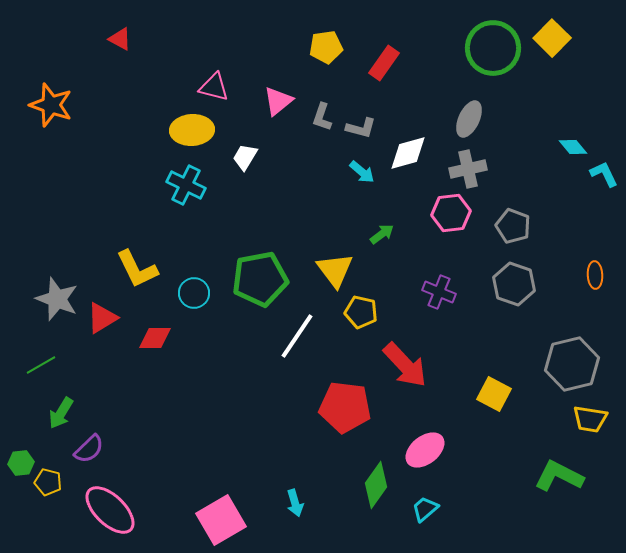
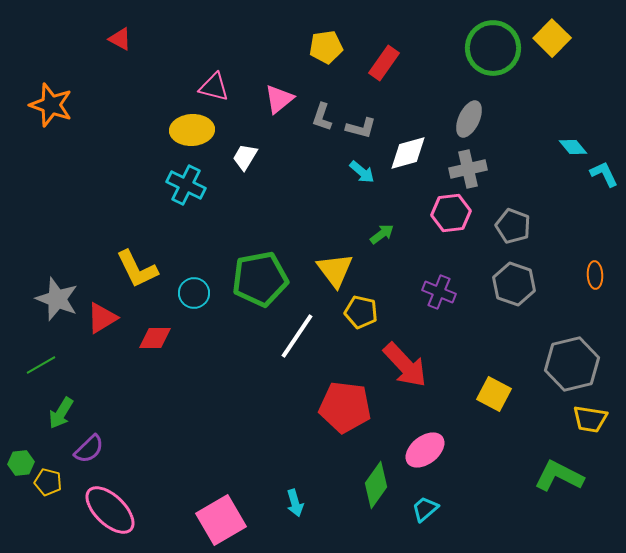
pink triangle at (278, 101): moved 1 px right, 2 px up
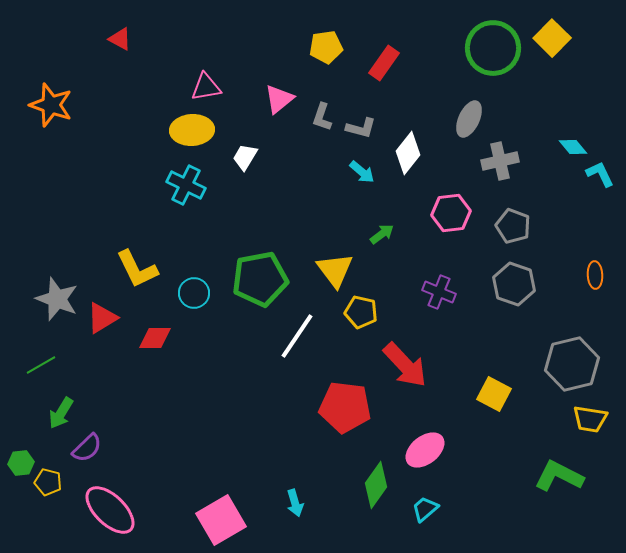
pink triangle at (214, 87): moved 8 px left; rotated 24 degrees counterclockwise
white diamond at (408, 153): rotated 36 degrees counterclockwise
gray cross at (468, 169): moved 32 px right, 8 px up
cyan L-shape at (604, 174): moved 4 px left
purple semicircle at (89, 449): moved 2 px left, 1 px up
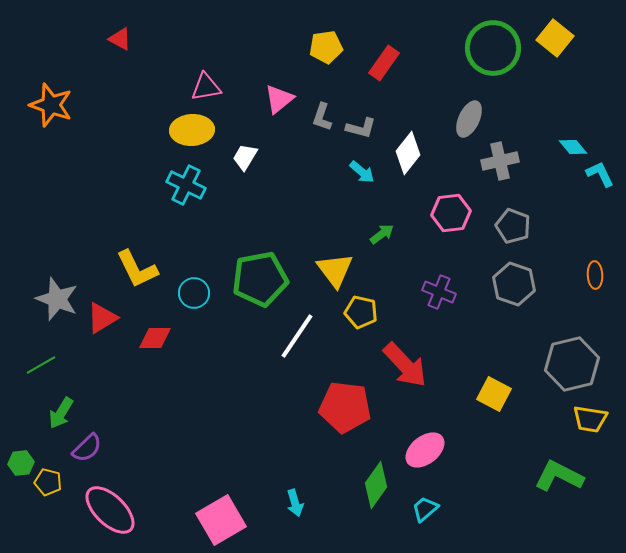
yellow square at (552, 38): moved 3 px right; rotated 6 degrees counterclockwise
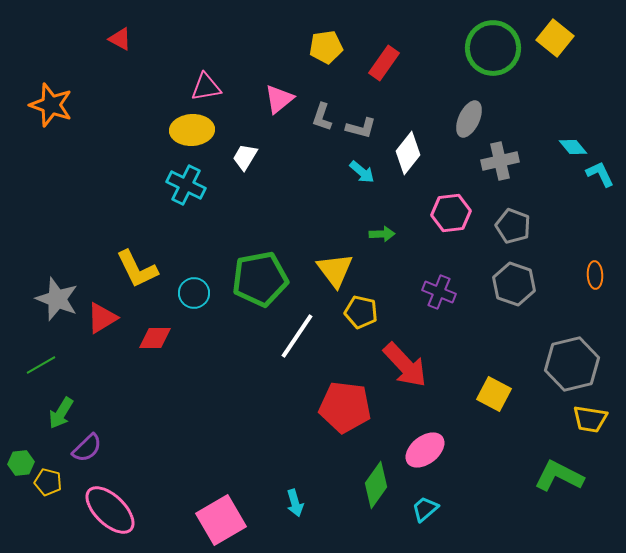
green arrow at (382, 234): rotated 35 degrees clockwise
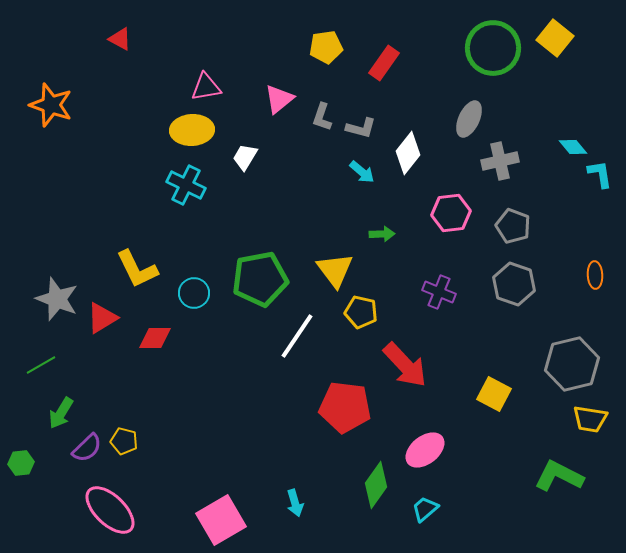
cyan L-shape at (600, 174): rotated 16 degrees clockwise
yellow pentagon at (48, 482): moved 76 px right, 41 px up
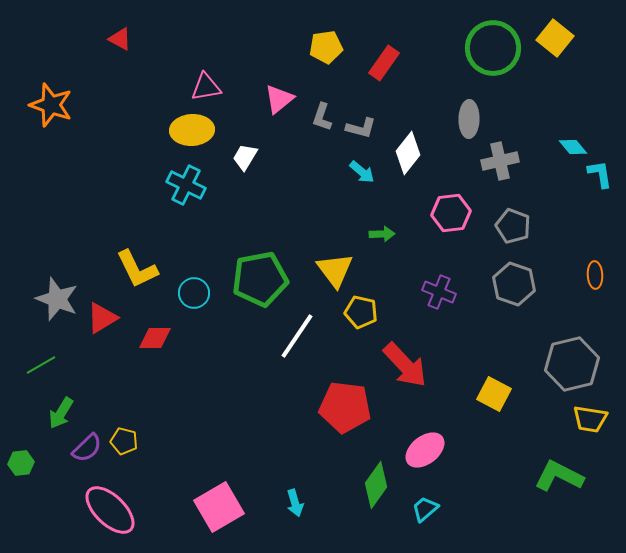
gray ellipse at (469, 119): rotated 24 degrees counterclockwise
pink square at (221, 520): moved 2 px left, 13 px up
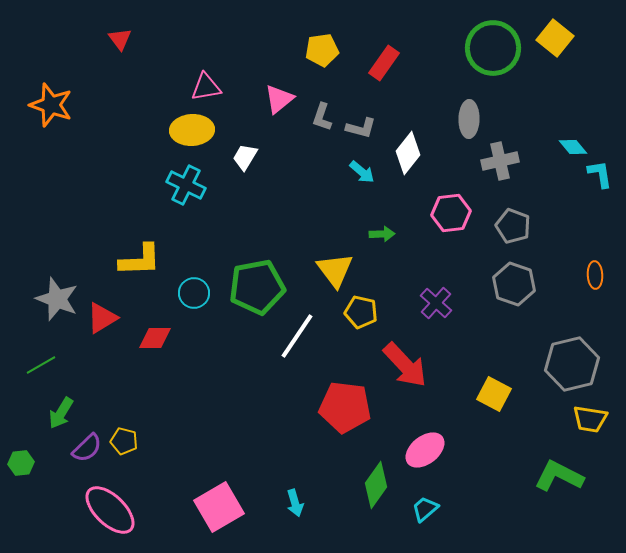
red triangle at (120, 39): rotated 25 degrees clockwise
yellow pentagon at (326, 47): moved 4 px left, 3 px down
yellow L-shape at (137, 269): moved 3 px right, 9 px up; rotated 66 degrees counterclockwise
green pentagon at (260, 279): moved 3 px left, 8 px down
purple cross at (439, 292): moved 3 px left, 11 px down; rotated 20 degrees clockwise
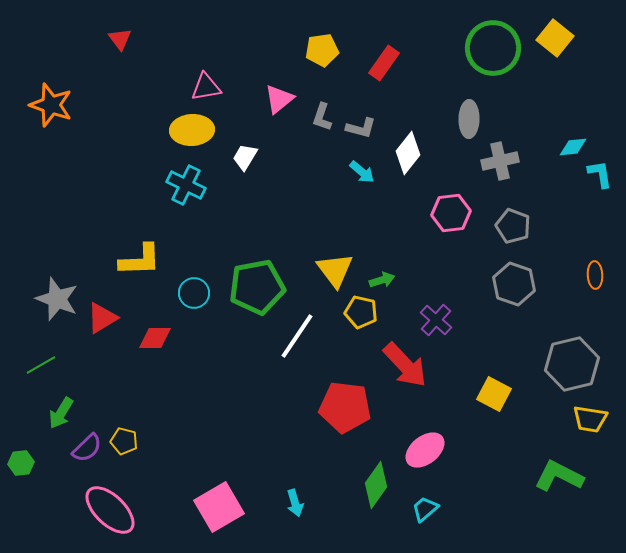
cyan diamond at (573, 147): rotated 56 degrees counterclockwise
green arrow at (382, 234): moved 46 px down; rotated 15 degrees counterclockwise
purple cross at (436, 303): moved 17 px down
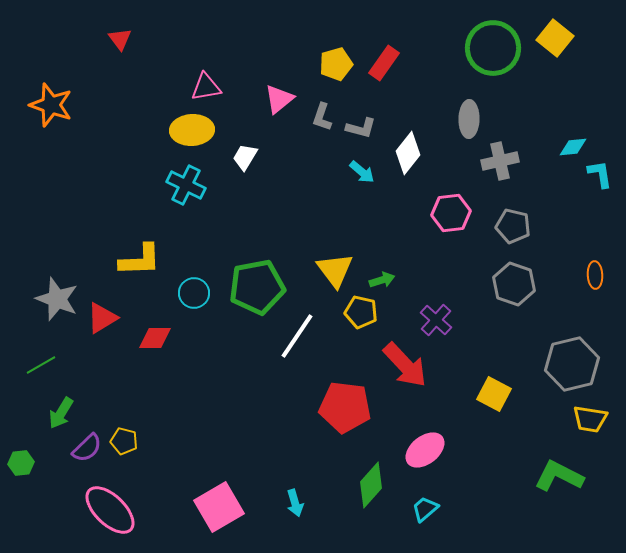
yellow pentagon at (322, 50): moved 14 px right, 14 px down; rotated 8 degrees counterclockwise
gray pentagon at (513, 226): rotated 8 degrees counterclockwise
green diamond at (376, 485): moved 5 px left; rotated 6 degrees clockwise
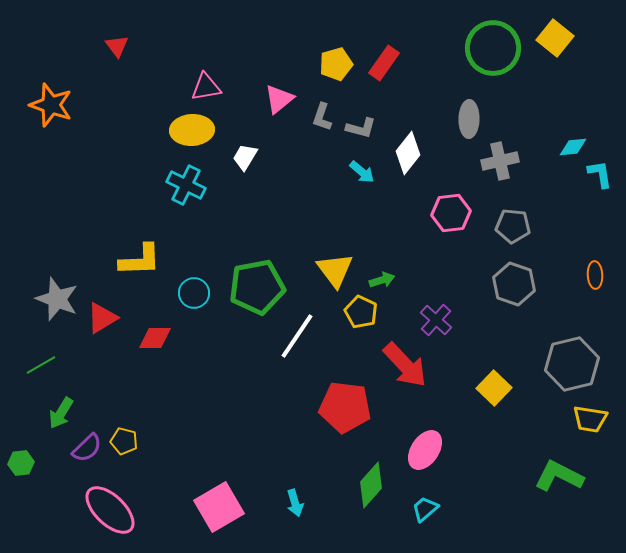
red triangle at (120, 39): moved 3 px left, 7 px down
gray pentagon at (513, 226): rotated 8 degrees counterclockwise
yellow pentagon at (361, 312): rotated 12 degrees clockwise
yellow square at (494, 394): moved 6 px up; rotated 16 degrees clockwise
pink ellipse at (425, 450): rotated 18 degrees counterclockwise
